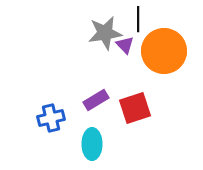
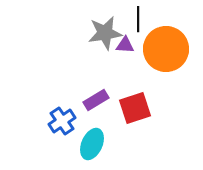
purple triangle: rotated 42 degrees counterclockwise
orange circle: moved 2 px right, 2 px up
blue cross: moved 11 px right, 3 px down; rotated 20 degrees counterclockwise
cyan ellipse: rotated 24 degrees clockwise
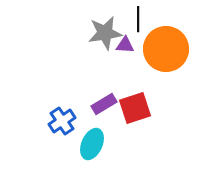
purple rectangle: moved 8 px right, 4 px down
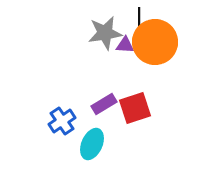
black line: moved 1 px right, 1 px down
orange circle: moved 11 px left, 7 px up
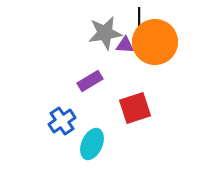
purple rectangle: moved 14 px left, 23 px up
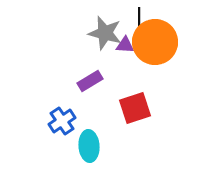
gray star: rotated 24 degrees clockwise
cyan ellipse: moved 3 px left, 2 px down; rotated 28 degrees counterclockwise
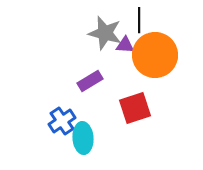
orange circle: moved 13 px down
cyan ellipse: moved 6 px left, 8 px up
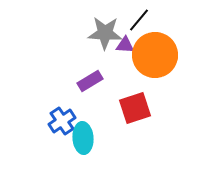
black line: rotated 40 degrees clockwise
gray star: rotated 12 degrees counterclockwise
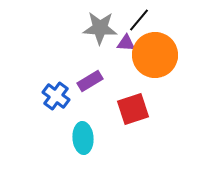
gray star: moved 5 px left, 5 px up
purple triangle: moved 1 px right, 2 px up
red square: moved 2 px left, 1 px down
blue cross: moved 6 px left, 25 px up; rotated 20 degrees counterclockwise
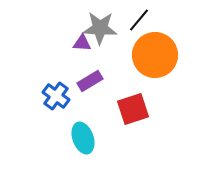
purple triangle: moved 44 px left
cyan ellipse: rotated 16 degrees counterclockwise
